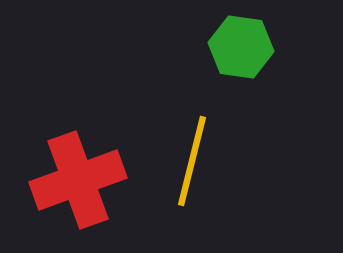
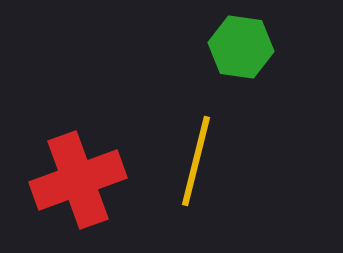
yellow line: moved 4 px right
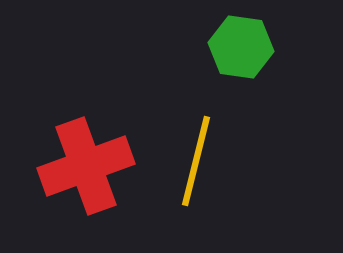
red cross: moved 8 px right, 14 px up
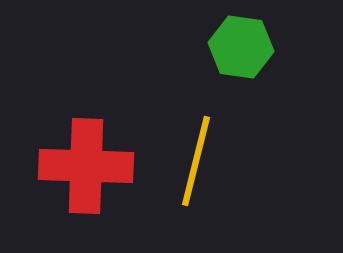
red cross: rotated 22 degrees clockwise
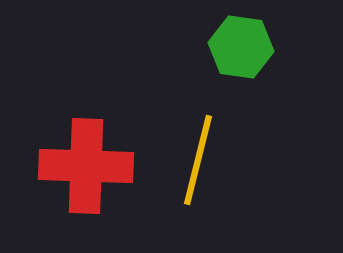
yellow line: moved 2 px right, 1 px up
